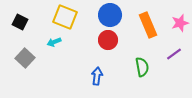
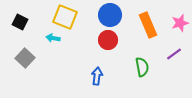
cyan arrow: moved 1 px left, 4 px up; rotated 32 degrees clockwise
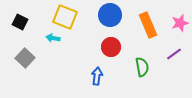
red circle: moved 3 px right, 7 px down
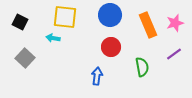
yellow square: rotated 15 degrees counterclockwise
pink star: moved 5 px left
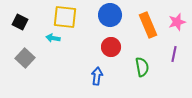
pink star: moved 2 px right, 1 px up
purple line: rotated 42 degrees counterclockwise
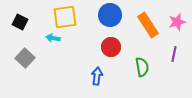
yellow square: rotated 15 degrees counterclockwise
orange rectangle: rotated 10 degrees counterclockwise
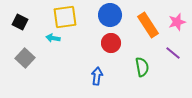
red circle: moved 4 px up
purple line: moved 1 px left, 1 px up; rotated 63 degrees counterclockwise
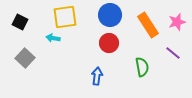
red circle: moved 2 px left
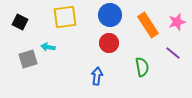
cyan arrow: moved 5 px left, 9 px down
gray square: moved 3 px right, 1 px down; rotated 30 degrees clockwise
